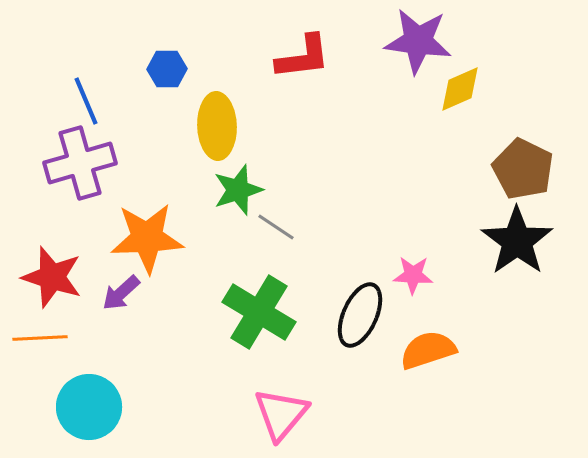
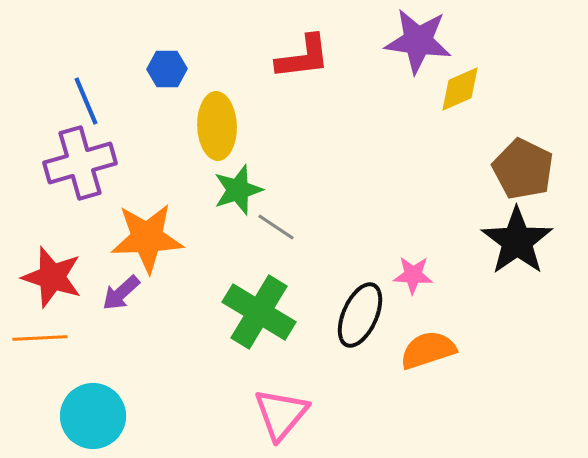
cyan circle: moved 4 px right, 9 px down
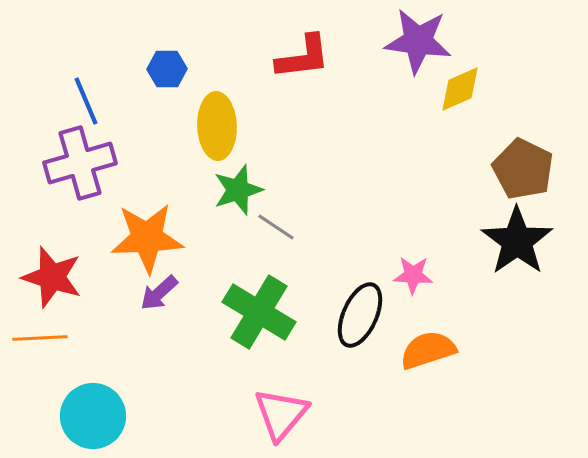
purple arrow: moved 38 px right
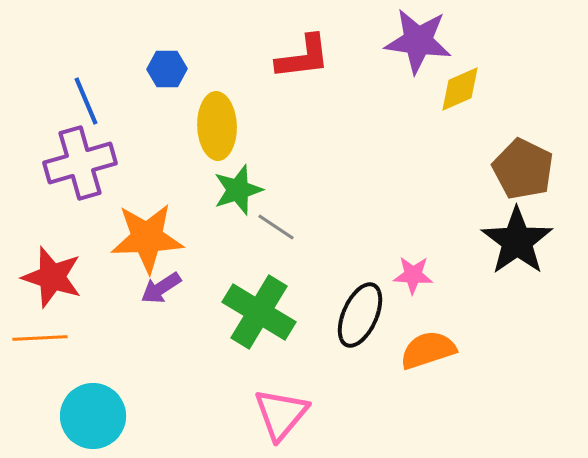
purple arrow: moved 2 px right, 5 px up; rotated 9 degrees clockwise
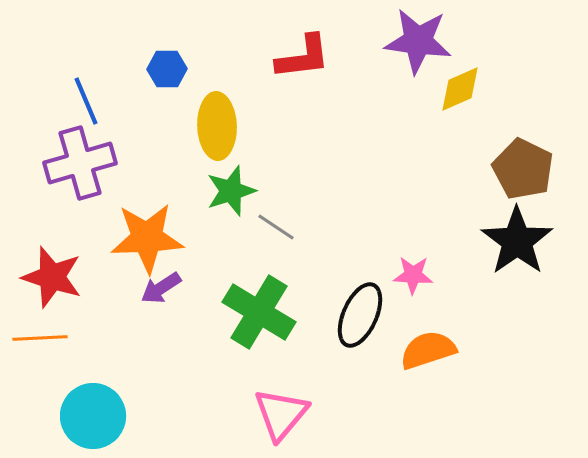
green star: moved 7 px left, 1 px down
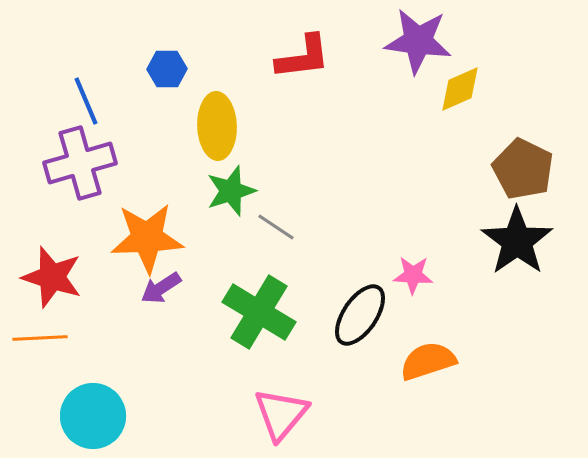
black ellipse: rotated 10 degrees clockwise
orange semicircle: moved 11 px down
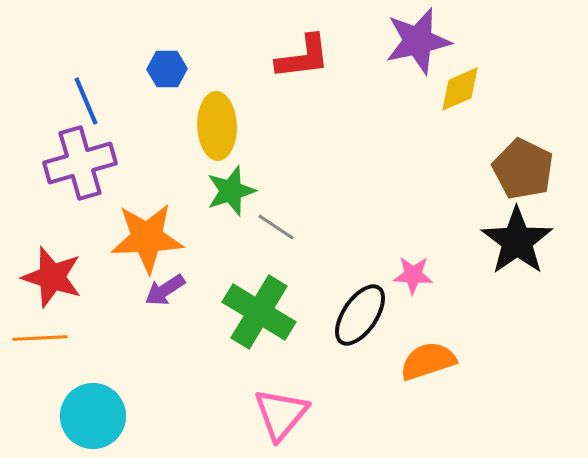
purple star: rotated 20 degrees counterclockwise
purple arrow: moved 4 px right, 2 px down
